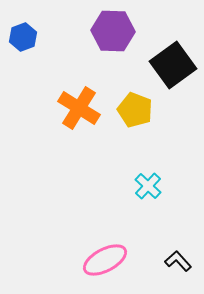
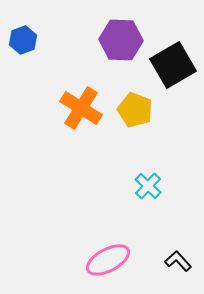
purple hexagon: moved 8 px right, 9 px down
blue hexagon: moved 3 px down
black square: rotated 6 degrees clockwise
orange cross: moved 2 px right
pink ellipse: moved 3 px right
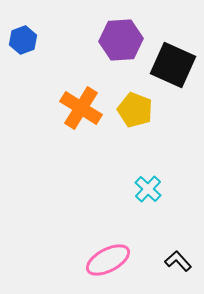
purple hexagon: rotated 6 degrees counterclockwise
black square: rotated 36 degrees counterclockwise
cyan cross: moved 3 px down
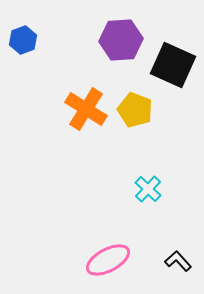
orange cross: moved 5 px right, 1 px down
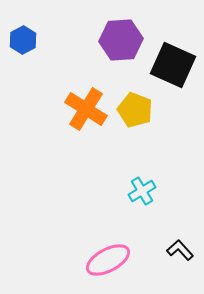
blue hexagon: rotated 8 degrees counterclockwise
cyan cross: moved 6 px left, 2 px down; rotated 16 degrees clockwise
black L-shape: moved 2 px right, 11 px up
